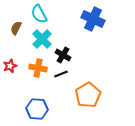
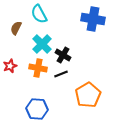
blue cross: rotated 15 degrees counterclockwise
cyan cross: moved 5 px down
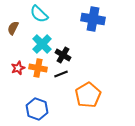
cyan semicircle: rotated 18 degrees counterclockwise
brown semicircle: moved 3 px left
red star: moved 8 px right, 2 px down
blue hexagon: rotated 15 degrees clockwise
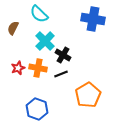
cyan cross: moved 3 px right, 3 px up
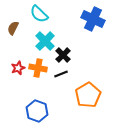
blue cross: rotated 15 degrees clockwise
black cross: rotated 14 degrees clockwise
blue hexagon: moved 2 px down
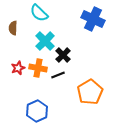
cyan semicircle: moved 1 px up
brown semicircle: rotated 24 degrees counterclockwise
black line: moved 3 px left, 1 px down
orange pentagon: moved 2 px right, 3 px up
blue hexagon: rotated 15 degrees clockwise
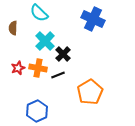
black cross: moved 1 px up
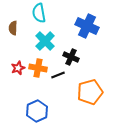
cyan semicircle: rotated 36 degrees clockwise
blue cross: moved 6 px left, 7 px down
black cross: moved 8 px right, 3 px down; rotated 21 degrees counterclockwise
orange pentagon: rotated 15 degrees clockwise
